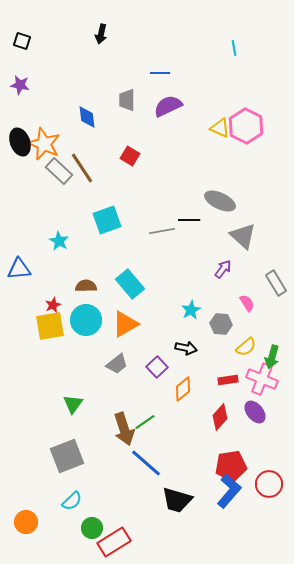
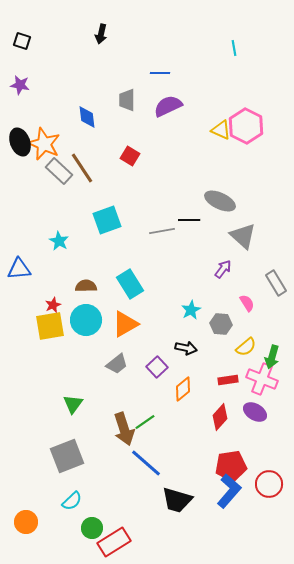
yellow triangle at (220, 128): moved 1 px right, 2 px down
cyan rectangle at (130, 284): rotated 8 degrees clockwise
purple ellipse at (255, 412): rotated 20 degrees counterclockwise
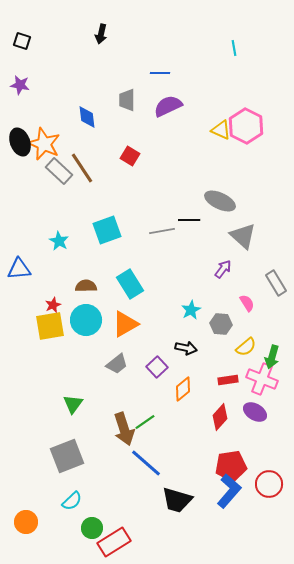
cyan square at (107, 220): moved 10 px down
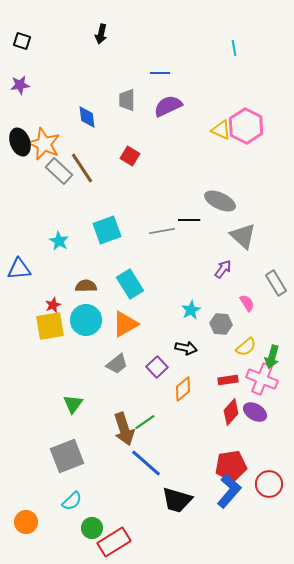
purple star at (20, 85): rotated 18 degrees counterclockwise
red diamond at (220, 417): moved 11 px right, 5 px up
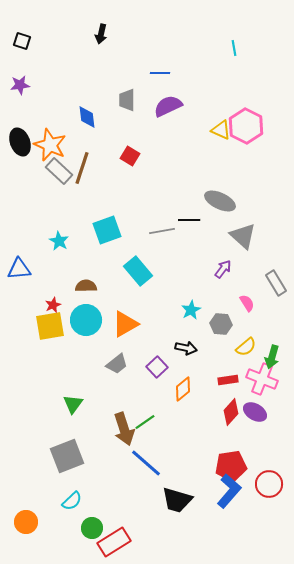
orange star at (44, 144): moved 6 px right, 1 px down
brown line at (82, 168): rotated 52 degrees clockwise
cyan rectangle at (130, 284): moved 8 px right, 13 px up; rotated 8 degrees counterclockwise
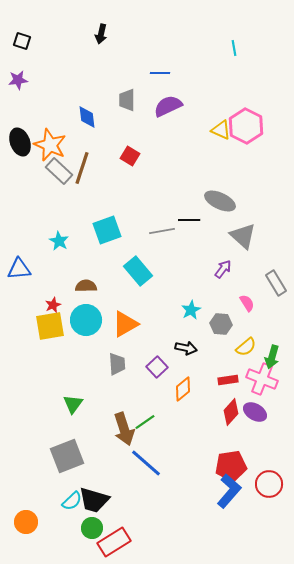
purple star at (20, 85): moved 2 px left, 5 px up
gray trapezoid at (117, 364): rotated 55 degrees counterclockwise
black trapezoid at (177, 500): moved 83 px left
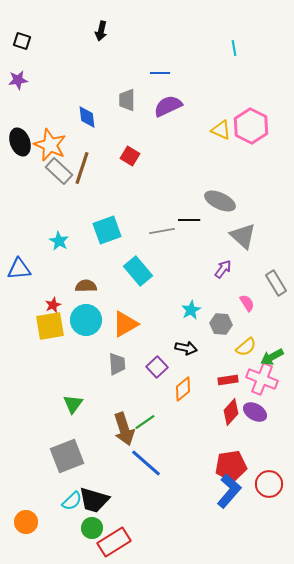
black arrow at (101, 34): moved 3 px up
pink hexagon at (246, 126): moved 5 px right
green arrow at (272, 357): rotated 45 degrees clockwise
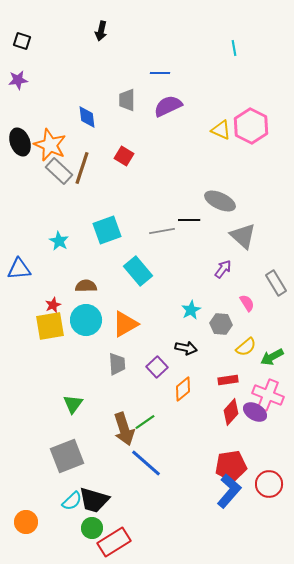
red square at (130, 156): moved 6 px left
pink cross at (262, 379): moved 6 px right, 16 px down
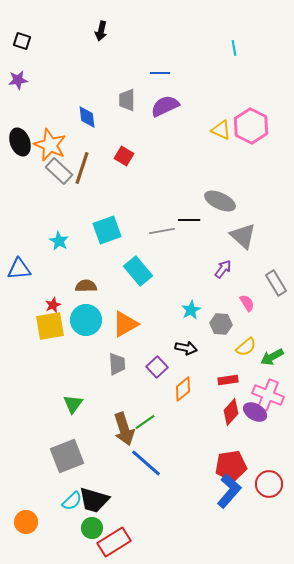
purple semicircle at (168, 106): moved 3 px left
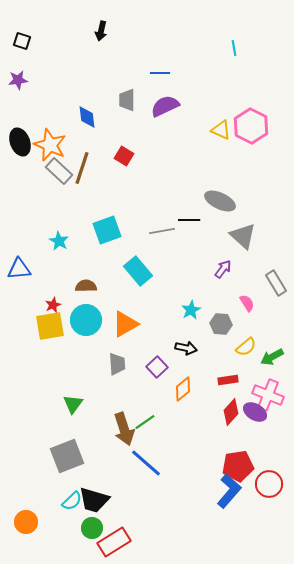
red pentagon at (231, 466): moved 7 px right
